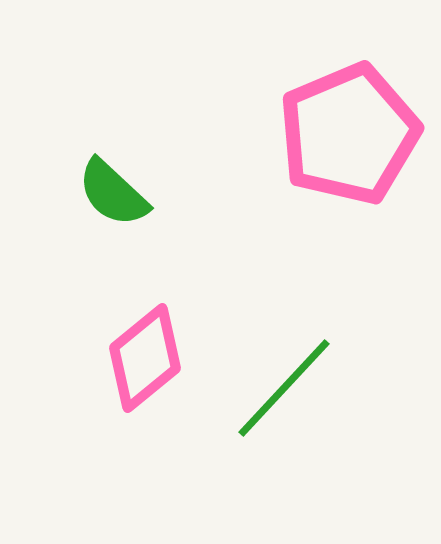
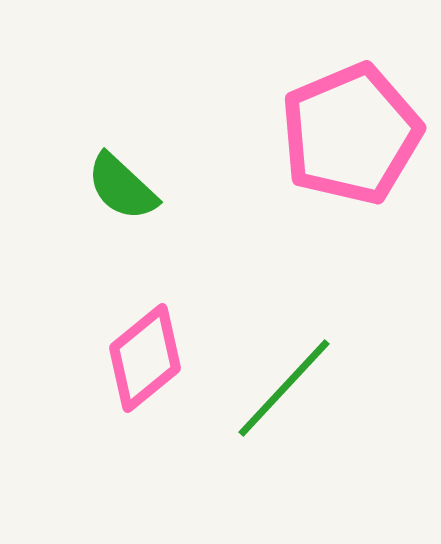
pink pentagon: moved 2 px right
green semicircle: moved 9 px right, 6 px up
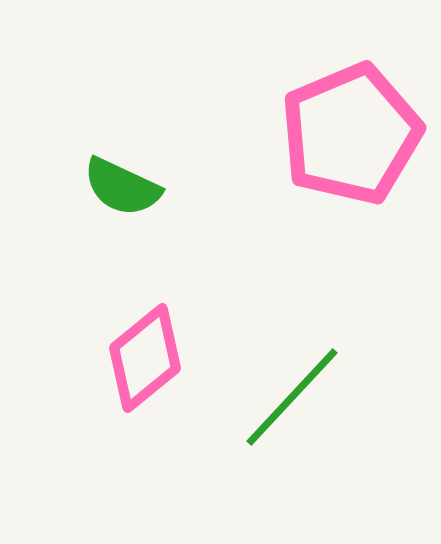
green semicircle: rotated 18 degrees counterclockwise
green line: moved 8 px right, 9 px down
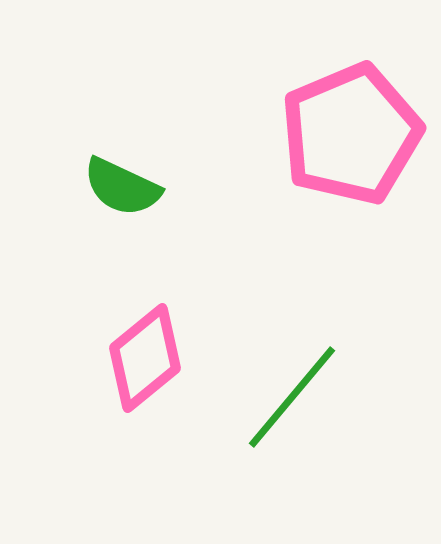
green line: rotated 3 degrees counterclockwise
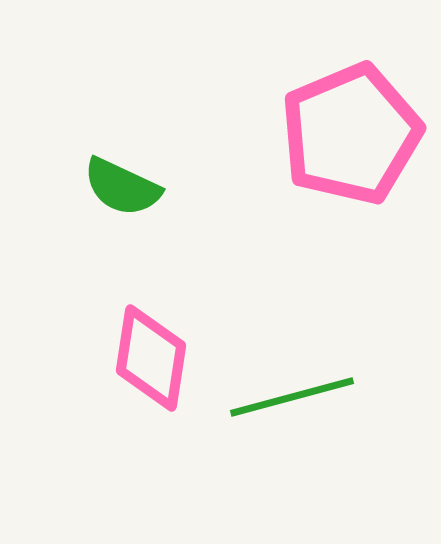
pink diamond: moved 6 px right; rotated 42 degrees counterclockwise
green line: rotated 35 degrees clockwise
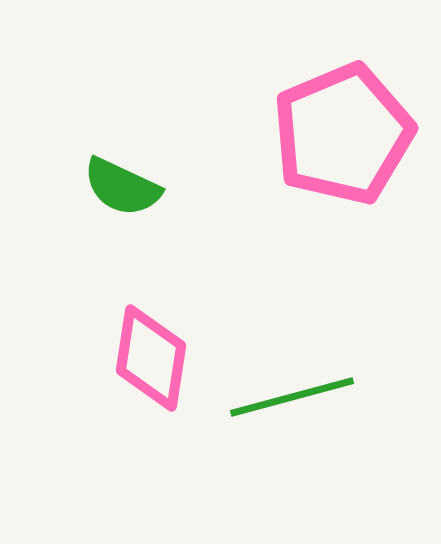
pink pentagon: moved 8 px left
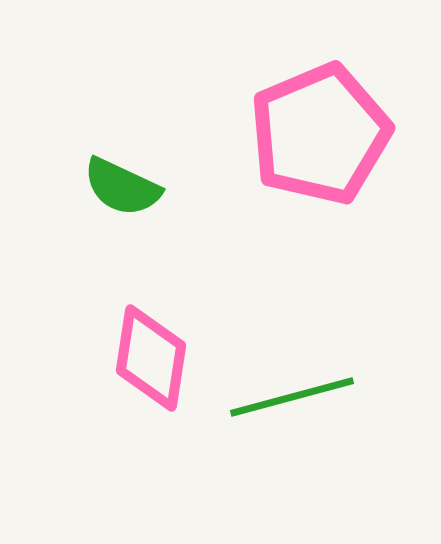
pink pentagon: moved 23 px left
